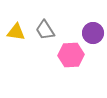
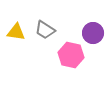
gray trapezoid: rotated 25 degrees counterclockwise
pink hexagon: rotated 15 degrees clockwise
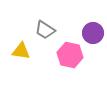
yellow triangle: moved 5 px right, 19 px down
pink hexagon: moved 1 px left
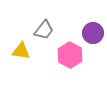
gray trapezoid: moved 1 px left; rotated 85 degrees counterclockwise
pink hexagon: rotated 15 degrees clockwise
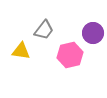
pink hexagon: rotated 20 degrees clockwise
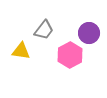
purple circle: moved 4 px left
pink hexagon: rotated 15 degrees counterclockwise
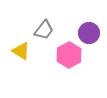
yellow triangle: rotated 24 degrees clockwise
pink hexagon: moved 1 px left
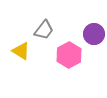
purple circle: moved 5 px right, 1 px down
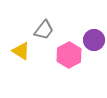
purple circle: moved 6 px down
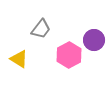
gray trapezoid: moved 3 px left, 1 px up
yellow triangle: moved 2 px left, 8 px down
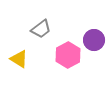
gray trapezoid: rotated 15 degrees clockwise
pink hexagon: moved 1 px left
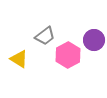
gray trapezoid: moved 4 px right, 7 px down
